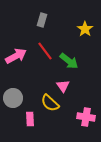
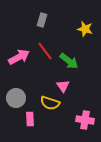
yellow star: rotated 21 degrees counterclockwise
pink arrow: moved 3 px right, 1 px down
gray circle: moved 3 px right
yellow semicircle: rotated 24 degrees counterclockwise
pink cross: moved 1 px left, 3 px down
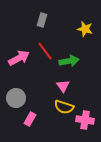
pink arrow: moved 1 px down
green arrow: rotated 48 degrees counterclockwise
yellow semicircle: moved 14 px right, 4 px down
pink rectangle: rotated 32 degrees clockwise
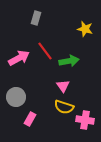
gray rectangle: moved 6 px left, 2 px up
gray circle: moved 1 px up
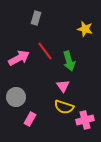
green arrow: rotated 84 degrees clockwise
pink cross: rotated 24 degrees counterclockwise
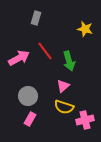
pink triangle: rotated 24 degrees clockwise
gray circle: moved 12 px right, 1 px up
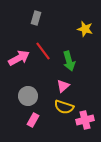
red line: moved 2 px left
pink rectangle: moved 3 px right, 1 px down
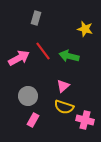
green arrow: moved 5 px up; rotated 120 degrees clockwise
pink cross: rotated 30 degrees clockwise
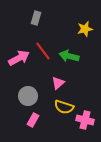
yellow star: rotated 28 degrees counterclockwise
pink triangle: moved 5 px left, 3 px up
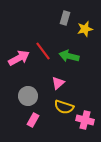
gray rectangle: moved 29 px right
